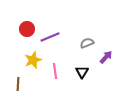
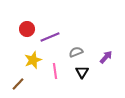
gray semicircle: moved 11 px left, 9 px down
brown line: rotated 40 degrees clockwise
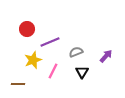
purple line: moved 5 px down
purple arrow: moved 1 px up
pink line: moved 2 px left; rotated 35 degrees clockwise
brown line: rotated 48 degrees clockwise
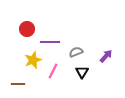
purple line: rotated 24 degrees clockwise
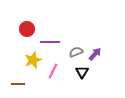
purple arrow: moved 11 px left, 2 px up
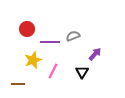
gray semicircle: moved 3 px left, 16 px up
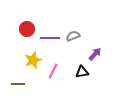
purple line: moved 4 px up
black triangle: rotated 48 degrees clockwise
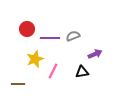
purple arrow: rotated 24 degrees clockwise
yellow star: moved 2 px right, 1 px up
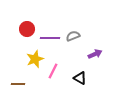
black triangle: moved 2 px left, 6 px down; rotated 40 degrees clockwise
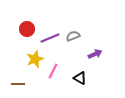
purple line: rotated 24 degrees counterclockwise
